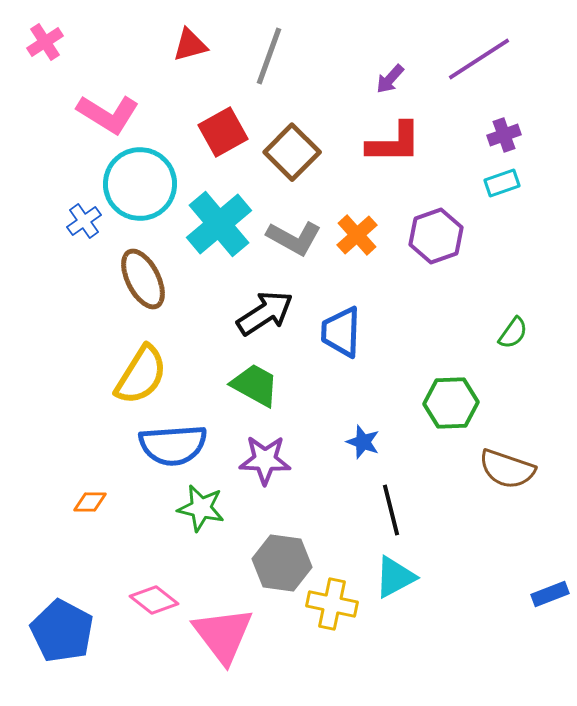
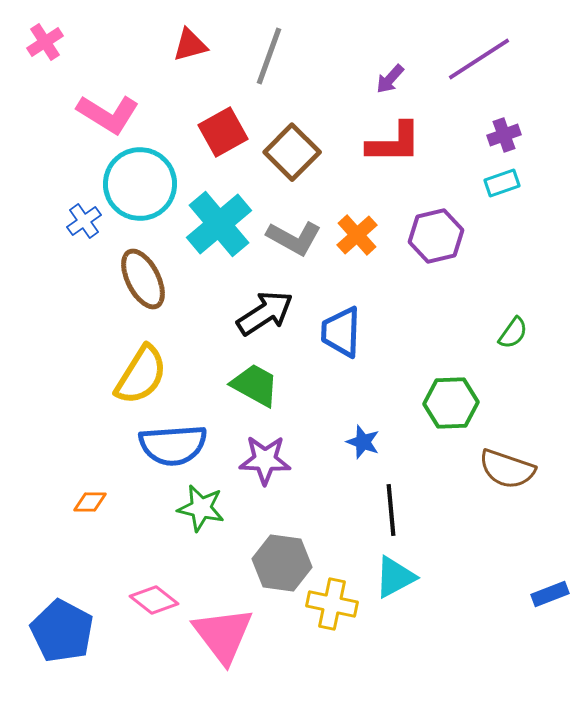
purple hexagon: rotated 6 degrees clockwise
black line: rotated 9 degrees clockwise
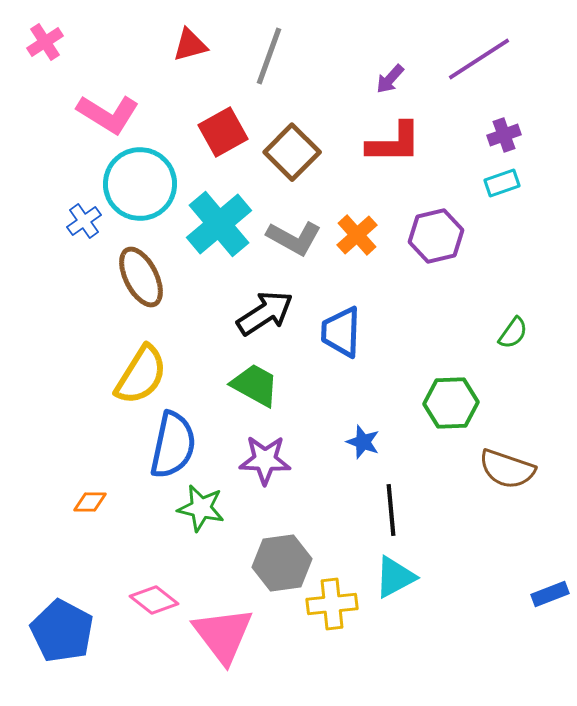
brown ellipse: moved 2 px left, 2 px up
blue semicircle: rotated 74 degrees counterclockwise
gray hexagon: rotated 16 degrees counterclockwise
yellow cross: rotated 18 degrees counterclockwise
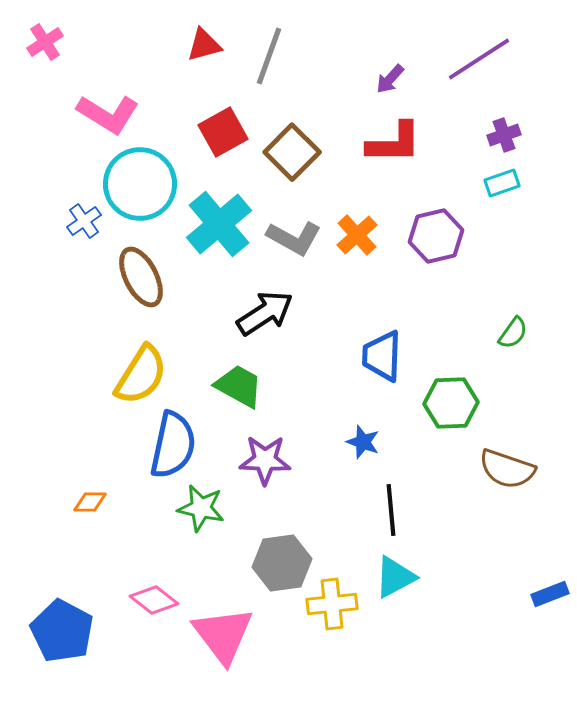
red triangle: moved 14 px right
blue trapezoid: moved 41 px right, 24 px down
green trapezoid: moved 16 px left, 1 px down
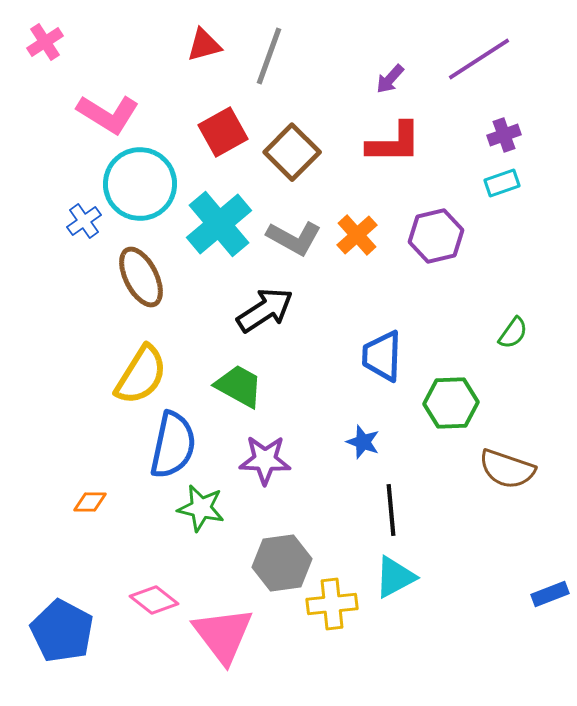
black arrow: moved 3 px up
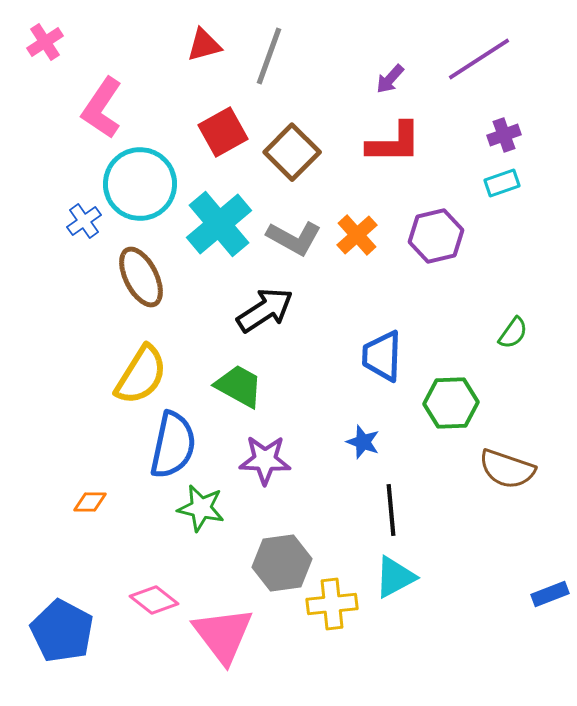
pink L-shape: moved 6 px left, 6 px up; rotated 92 degrees clockwise
